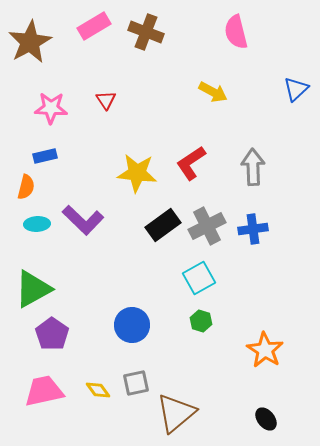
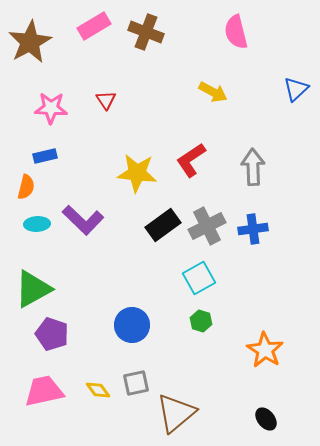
red L-shape: moved 3 px up
purple pentagon: rotated 16 degrees counterclockwise
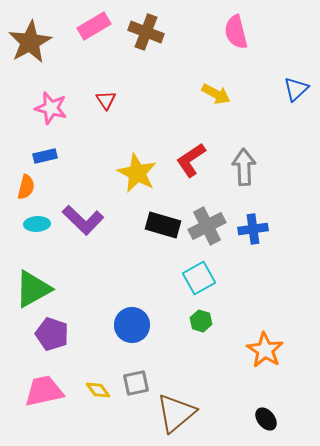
yellow arrow: moved 3 px right, 2 px down
pink star: rotated 12 degrees clockwise
gray arrow: moved 9 px left
yellow star: rotated 21 degrees clockwise
black rectangle: rotated 52 degrees clockwise
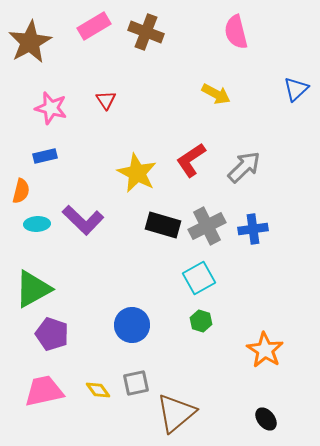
gray arrow: rotated 48 degrees clockwise
orange semicircle: moved 5 px left, 4 px down
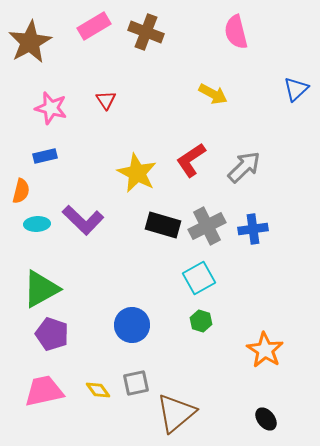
yellow arrow: moved 3 px left
green triangle: moved 8 px right
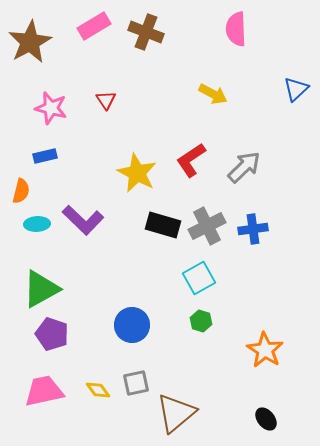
pink semicircle: moved 3 px up; rotated 12 degrees clockwise
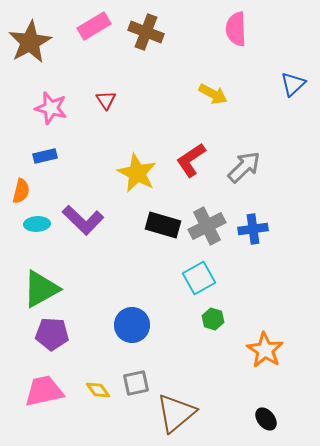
blue triangle: moved 3 px left, 5 px up
green hexagon: moved 12 px right, 2 px up
purple pentagon: rotated 16 degrees counterclockwise
